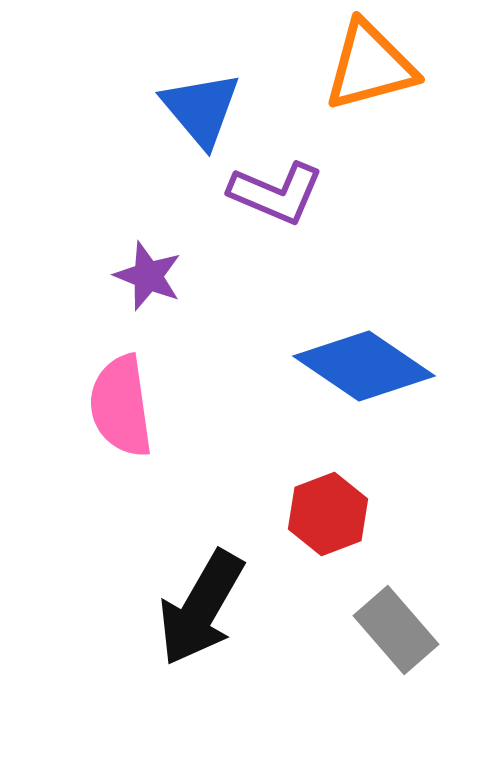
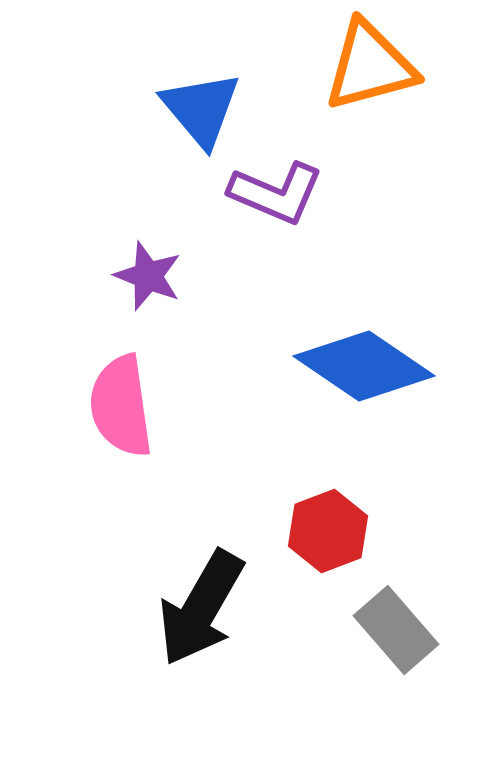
red hexagon: moved 17 px down
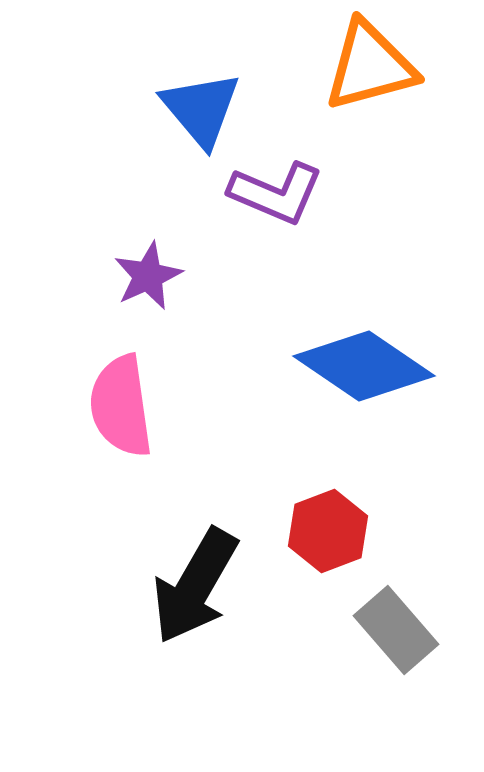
purple star: rotated 26 degrees clockwise
black arrow: moved 6 px left, 22 px up
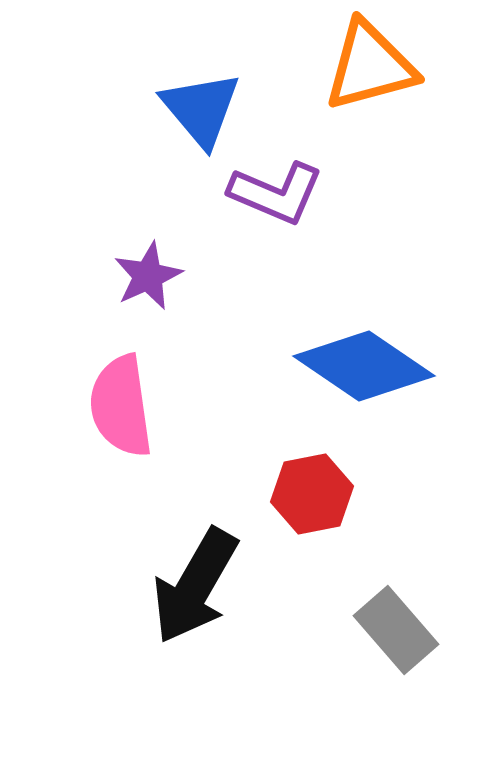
red hexagon: moved 16 px left, 37 px up; rotated 10 degrees clockwise
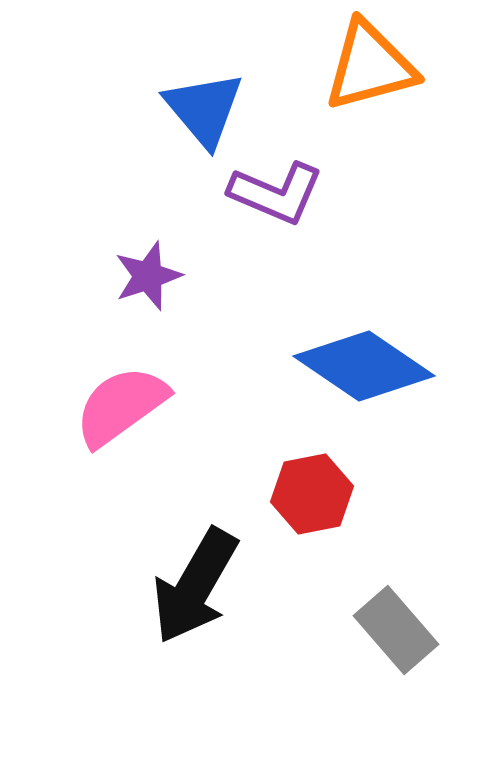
blue triangle: moved 3 px right
purple star: rotated 6 degrees clockwise
pink semicircle: rotated 62 degrees clockwise
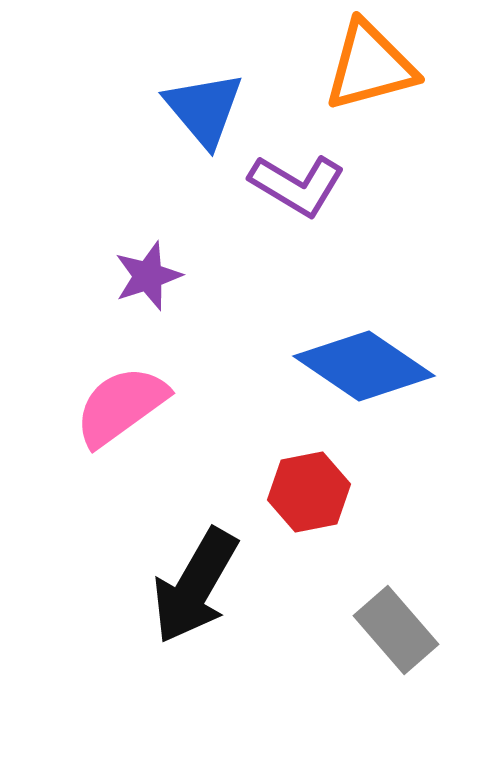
purple L-shape: moved 21 px right, 8 px up; rotated 8 degrees clockwise
red hexagon: moved 3 px left, 2 px up
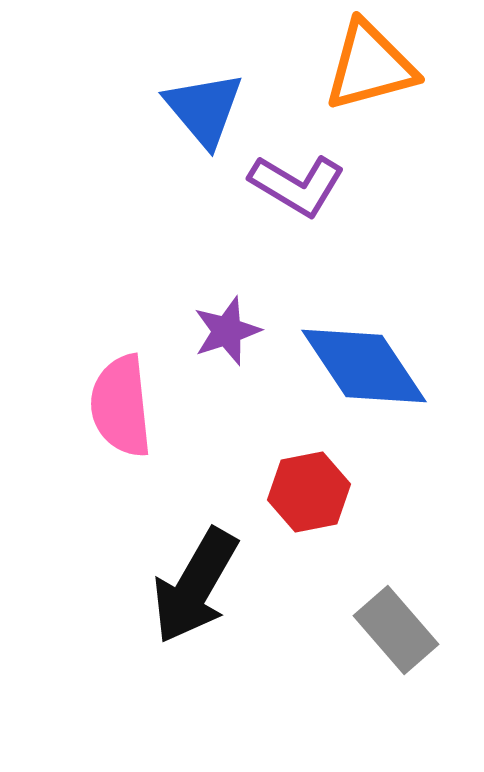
purple star: moved 79 px right, 55 px down
blue diamond: rotated 22 degrees clockwise
pink semicircle: rotated 60 degrees counterclockwise
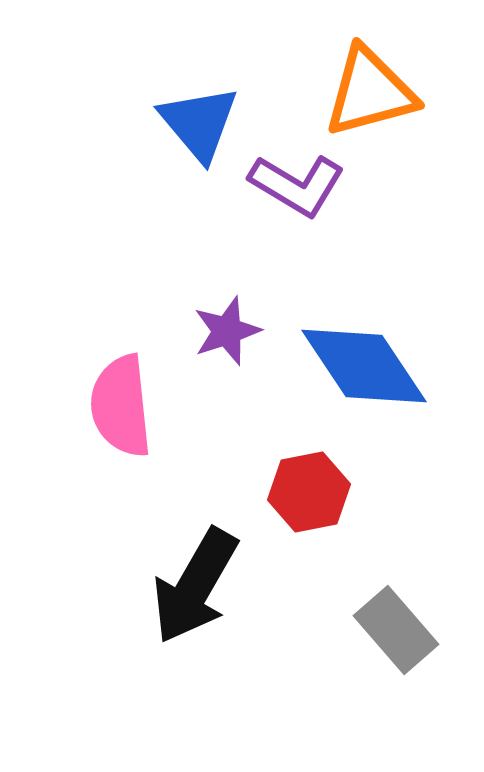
orange triangle: moved 26 px down
blue triangle: moved 5 px left, 14 px down
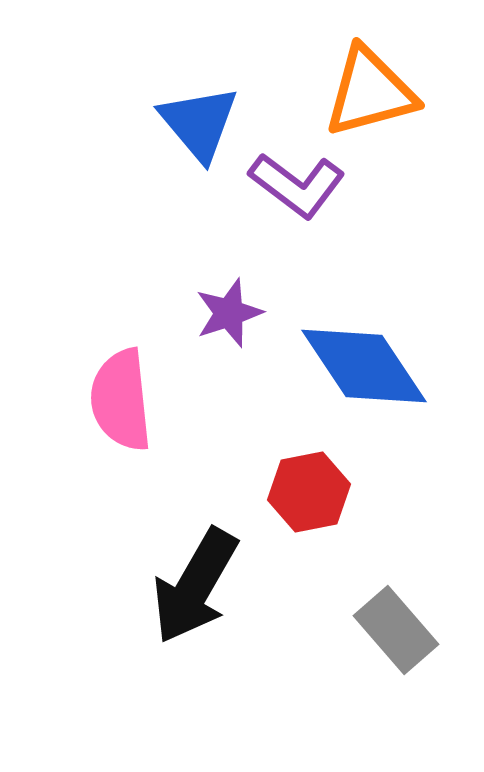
purple L-shape: rotated 6 degrees clockwise
purple star: moved 2 px right, 18 px up
pink semicircle: moved 6 px up
